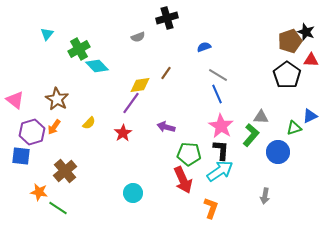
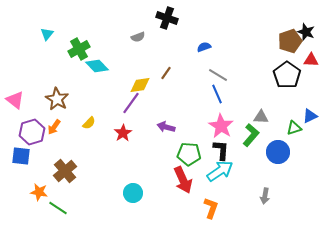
black cross: rotated 35 degrees clockwise
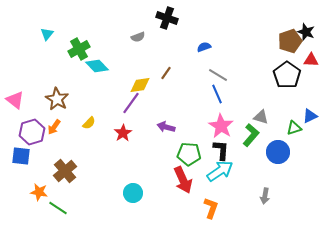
gray triangle: rotated 14 degrees clockwise
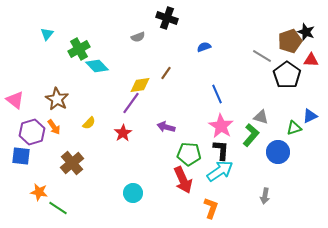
gray line: moved 44 px right, 19 px up
orange arrow: rotated 70 degrees counterclockwise
brown cross: moved 7 px right, 8 px up
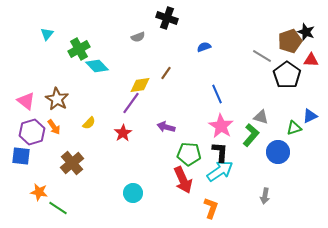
pink triangle: moved 11 px right, 1 px down
black L-shape: moved 1 px left, 2 px down
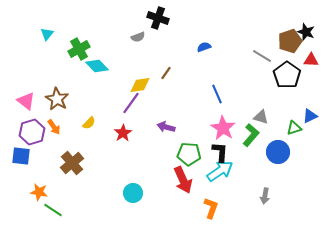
black cross: moved 9 px left
pink star: moved 2 px right, 2 px down
green line: moved 5 px left, 2 px down
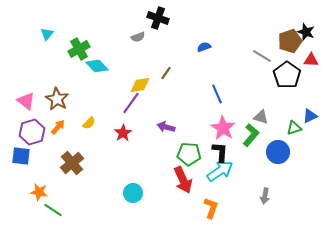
orange arrow: moved 4 px right; rotated 105 degrees counterclockwise
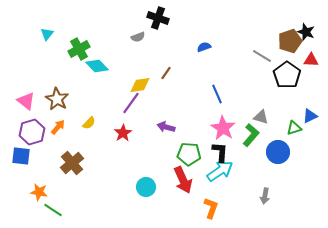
cyan circle: moved 13 px right, 6 px up
